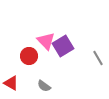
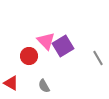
gray semicircle: rotated 24 degrees clockwise
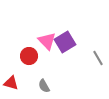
pink triangle: moved 1 px right
purple square: moved 2 px right, 4 px up
red triangle: rotated 14 degrees counterclockwise
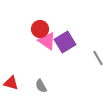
pink triangle: rotated 12 degrees counterclockwise
red circle: moved 11 px right, 27 px up
gray semicircle: moved 3 px left
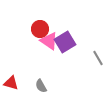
pink triangle: moved 2 px right
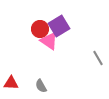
purple square: moved 6 px left, 16 px up
red triangle: rotated 14 degrees counterclockwise
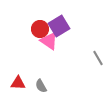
red triangle: moved 7 px right
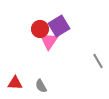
pink triangle: rotated 30 degrees clockwise
gray line: moved 3 px down
red triangle: moved 3 px left
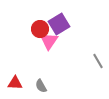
purple square: moved 2 px up
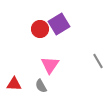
pink triangle: moved 1 px right, 24 px down
red triangle: moved 1 px left, 1 px down
